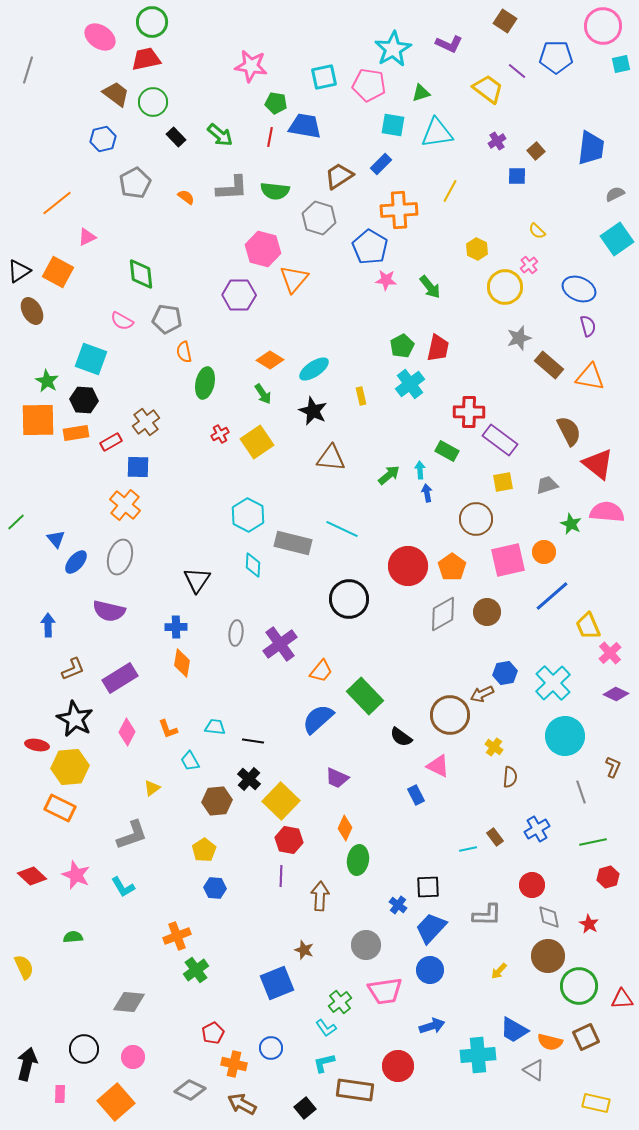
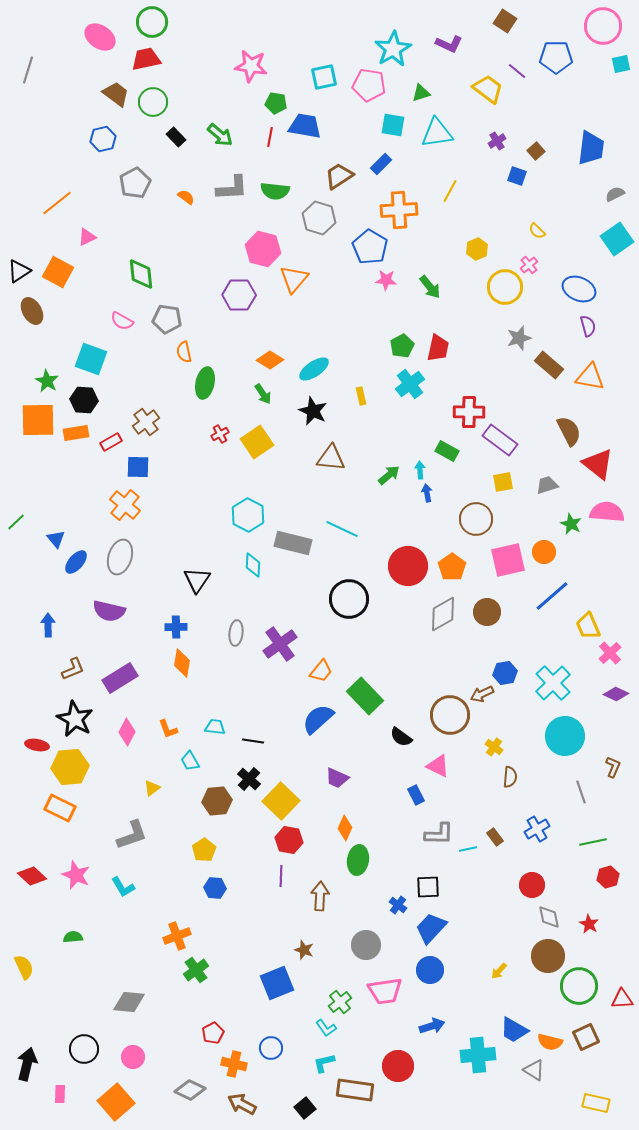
blue square at (517, 176): rotated 18 degrees clockwise
yellow hexagon at (477, 249): rotated 10 degrees clockwise
gray L-shape at (487, 915): moved 48 px left, 81 px up
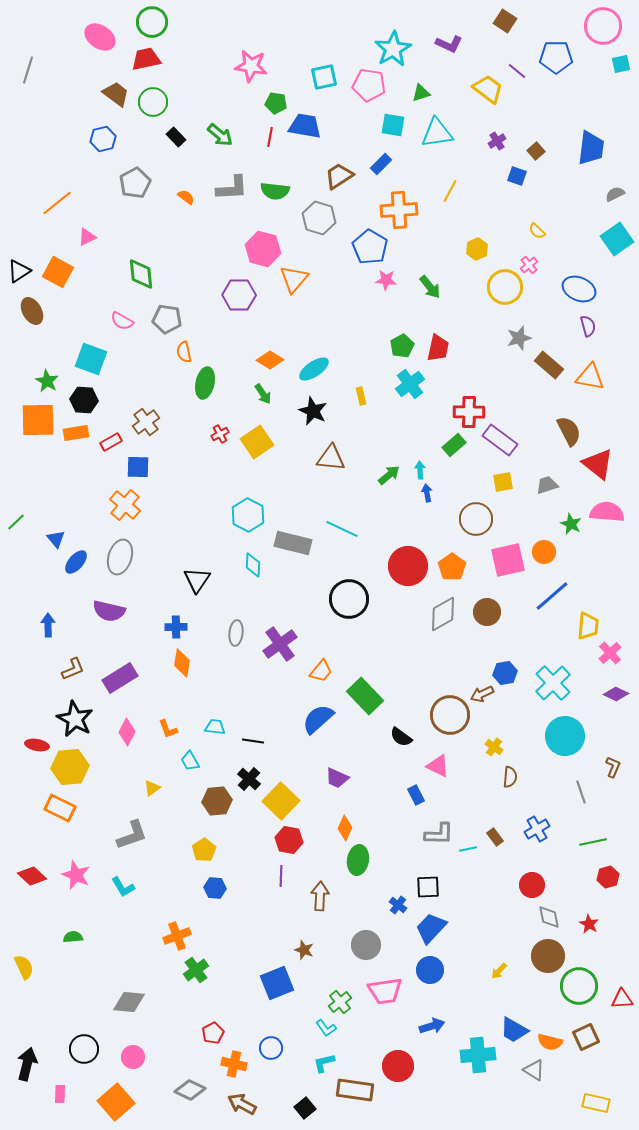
green rectangle at (447, 451): moved 7 px right, 6 px up; rotated 70 degrees counterclockwise
yellow trapezoid at (588, 626): rotated 152 degrees counterclockwise
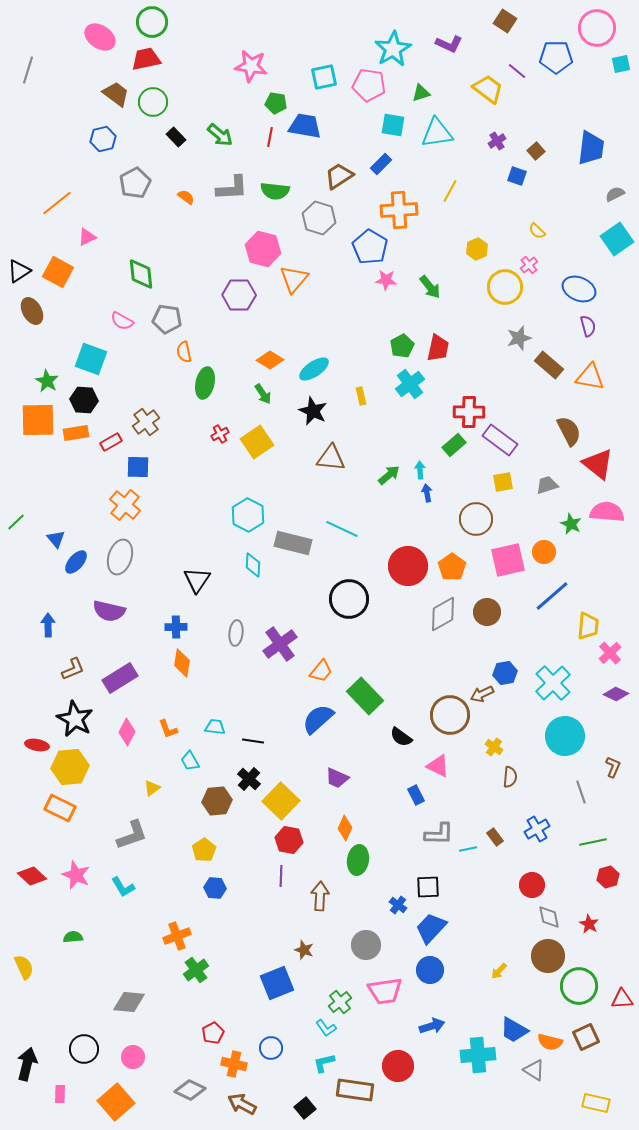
pink circle at (603, 26): moved 6 px left, 2 px down
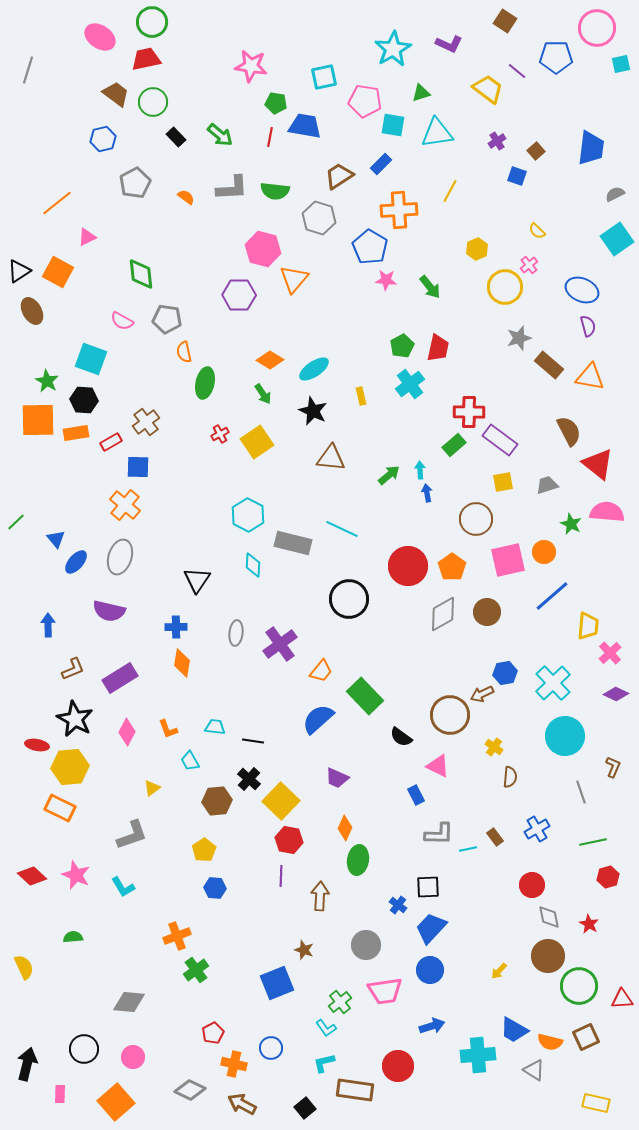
pink pentagon at (369, 85): moved 4 px left, 16 px down
blue ellipse at (579, 289): moved 3 px right, 1 px down
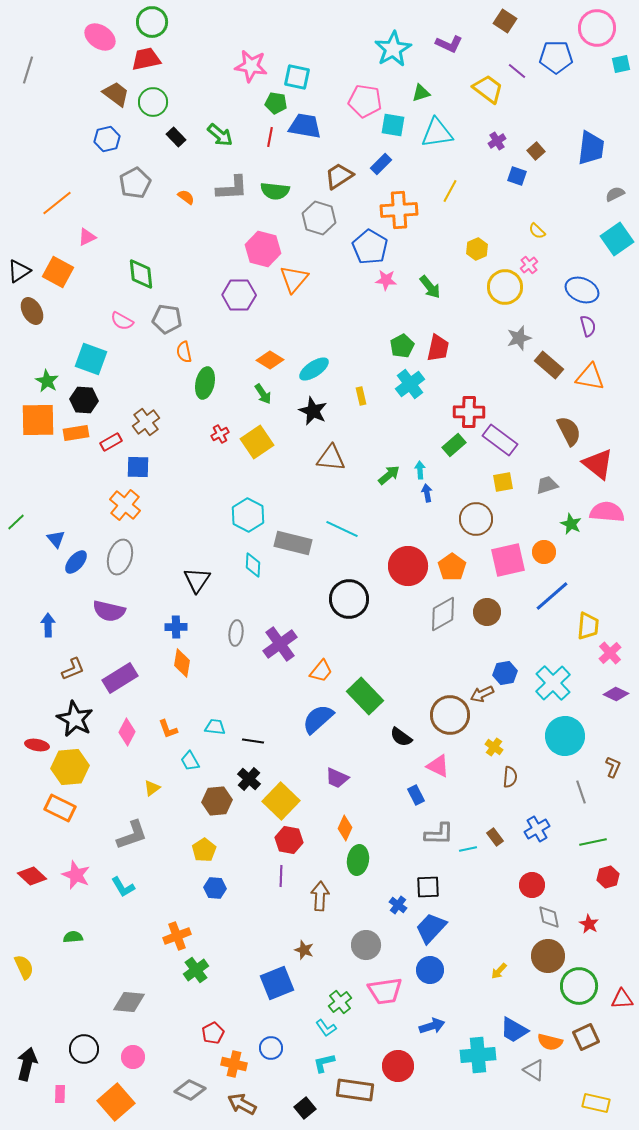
cyan square at (324, 77): moved 27 px left; rotated 24 degrees clockwise
blue hexagon at (103, 139): moved 4 px right
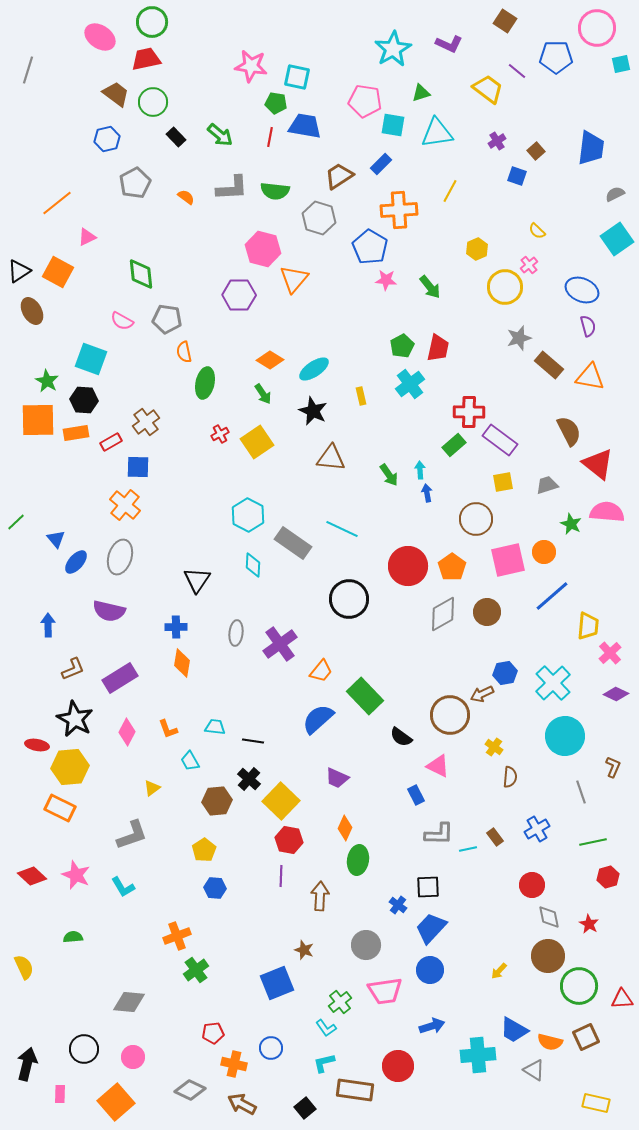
green arrow at (389, 475): rotated 95 degrees clockwise
gray rectangle at (293, 543): rotated 21 degrees clockwise
red pentagon at (213, 1033): rotated 20 degrees clockwise
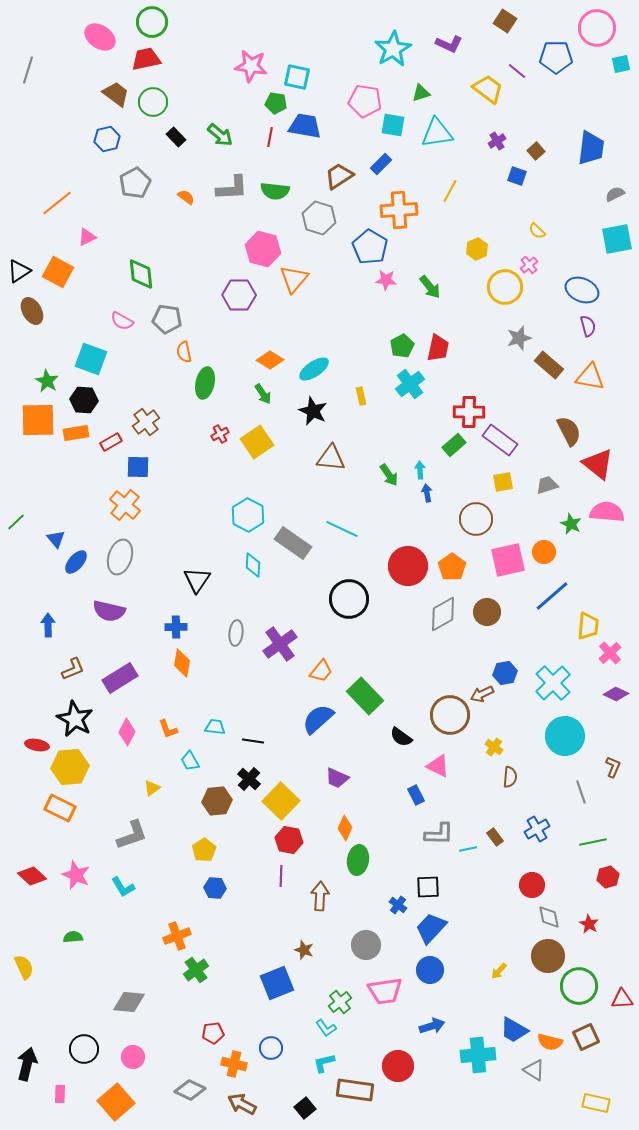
cyan square at (617, 239): rotated 24 degrees clockwise
